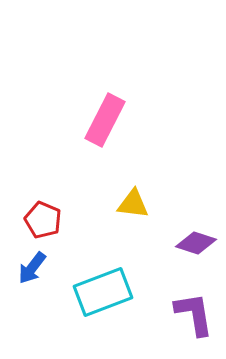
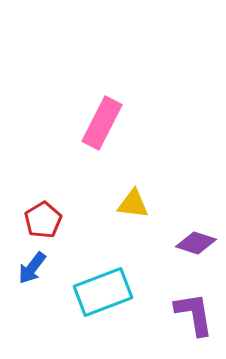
pink rectangle: moved 3 px left, 3 px down
red pentagon: rotated 18 degrees clockwise
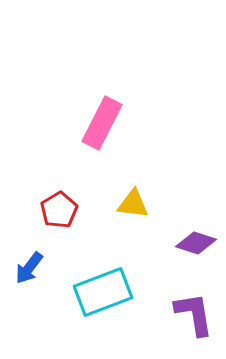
red pentagon: moved 16 px right, 10 px up
blue arrow: moved 3 px left
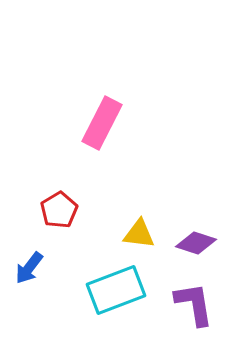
yellow triangle: moved 6 px right, 30 px down
cyan rectangle: moved 13 px right, 2 px up
purple L-shape: moved 10 px up
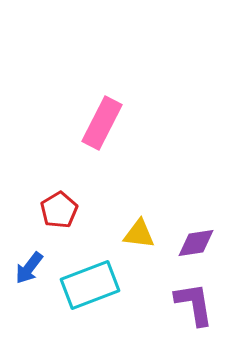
purple diamond: rotated 27 degrees counterclockwise
cyan rectangle: moved 26 px left, 5 px up
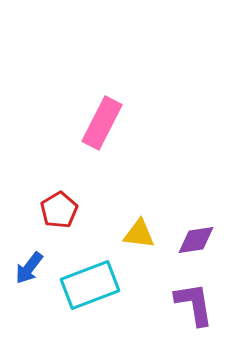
purple diamond: moved 3 px up
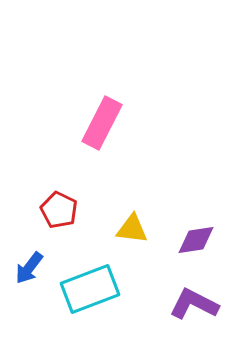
red pentagon: rotated 15 degrees counterclockwise
yellow triangle: moved 7 px left, 5 px up
cyan rectangle: moved 4 px down
purple L-shape: rotated 54 degrees counterclockwise
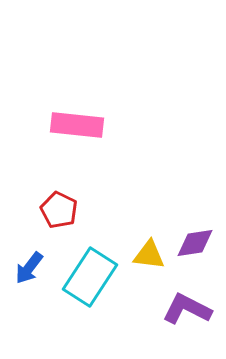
pink rectangle: moved 25 px left, 2 px down; rotated 69 degrees clockwise
yellow triangle: moved 17 px right, 26 px down
purple diamond: moved 1 px left, 3 px down
cyan rectangle: moved 12 px up; rotated 36 degrees counterclockwise
purple L-shape: moved 7 px left, 5 px down
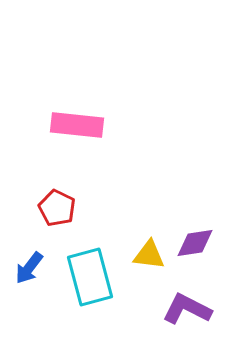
red pentagon: moved 2 px left, 2 px up
cyan rectangle: rotated 48 degrees counterclockwise
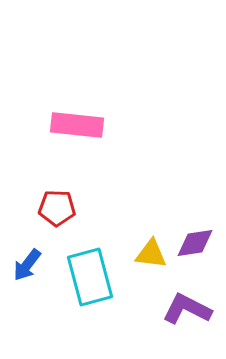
red pentagon: rotated 24 degrees counterclockwise
yellow triangle: moved 2 px right, 1 px up
blue arrow: moved 2 px left, 3 px up
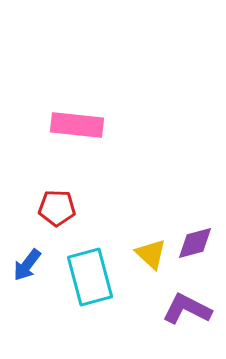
purple diamond: rotated 6 degrees counterclockwise
yellow triangle: rotated 36 degrees clockwise
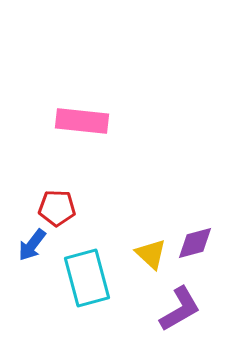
pink rectangle: moved 5 px right, 4 px up
blue arrow: moved 5 px right, 20 px up
cyan rectangle: moved 3 px left, 1 px down
purple L-shape: moved 7 px left; rotated 123 degrees clockwise
